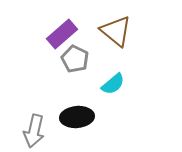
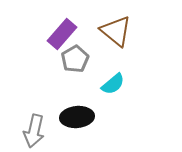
purple rectangle: rotated 8 degrees counterclockwise
gray pentagon: rotated 16 degrees clockwise
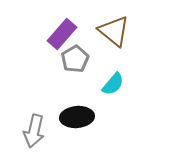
brown triangle: moved 2 px left
cyan semicircle: rotated 10 degrees counterclockwise
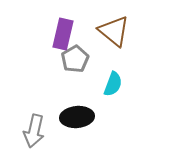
purple rectangle: moved 1 px right; rotated 28 degrees counterclockwise
cyan semicircle: rotated 20 degrees counterclockwise
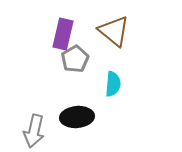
cyan semicircle: rotated 15 degrees counterclockwise
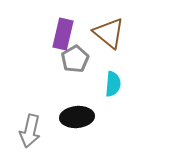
brown triangle: moved 5 px left, 2 px down
gray arrow: moved 4 px left
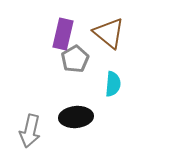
black ellipse: moved 1 px left
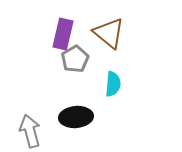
gray arrow: rotated 152 degrees clockwise
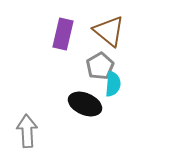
brown triangle: moved 2 px up
gray pentagon: moved 25 px right, 7 px down
black ellipse: moved 9 px right, 13 px up; rotated 28 degrees clockwise
gray arrow: moved 3 px left; rotated 12 degrees clockwise
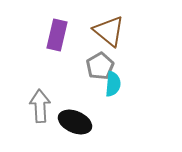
purple rectangle: moved 6 px left, 1 px down
black ellipse: moved 10 px left, 18 px down
gray arrow: moved 13 px right, 25 px up
